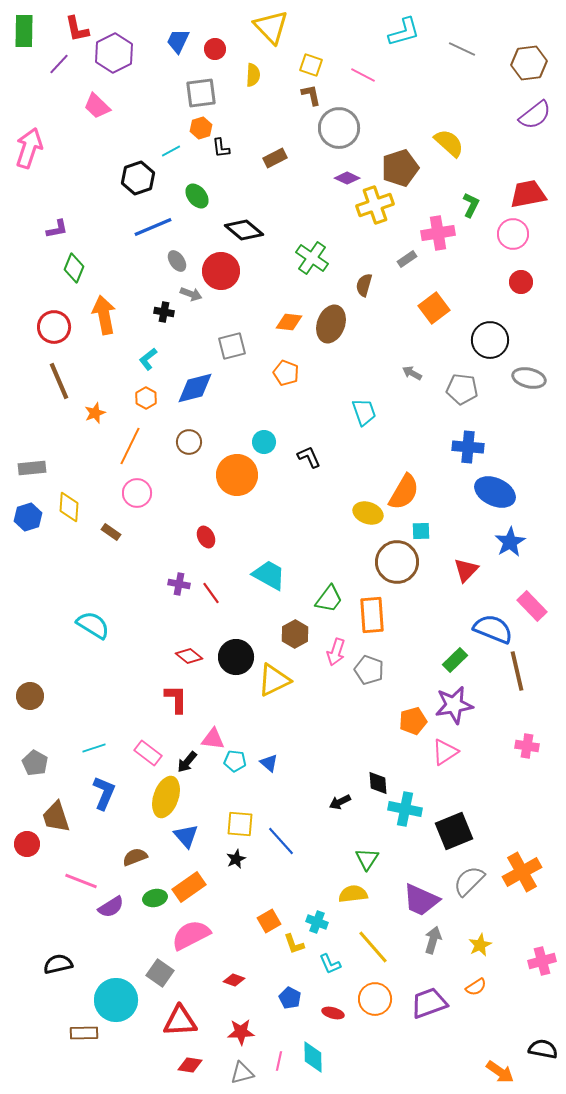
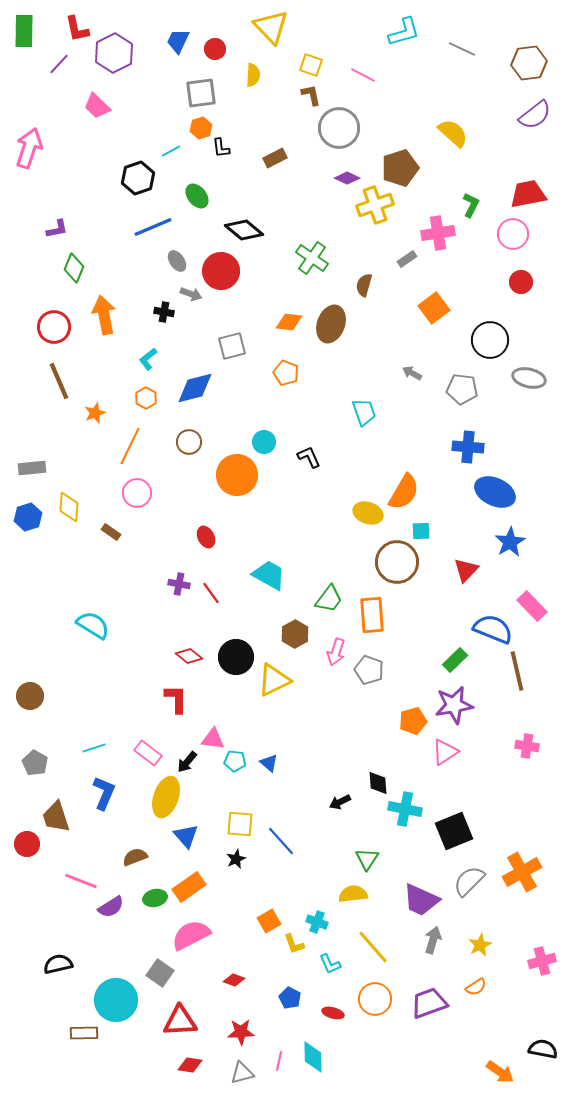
yellow semicircle at (449, 143): moved 4 px right, 10 px up
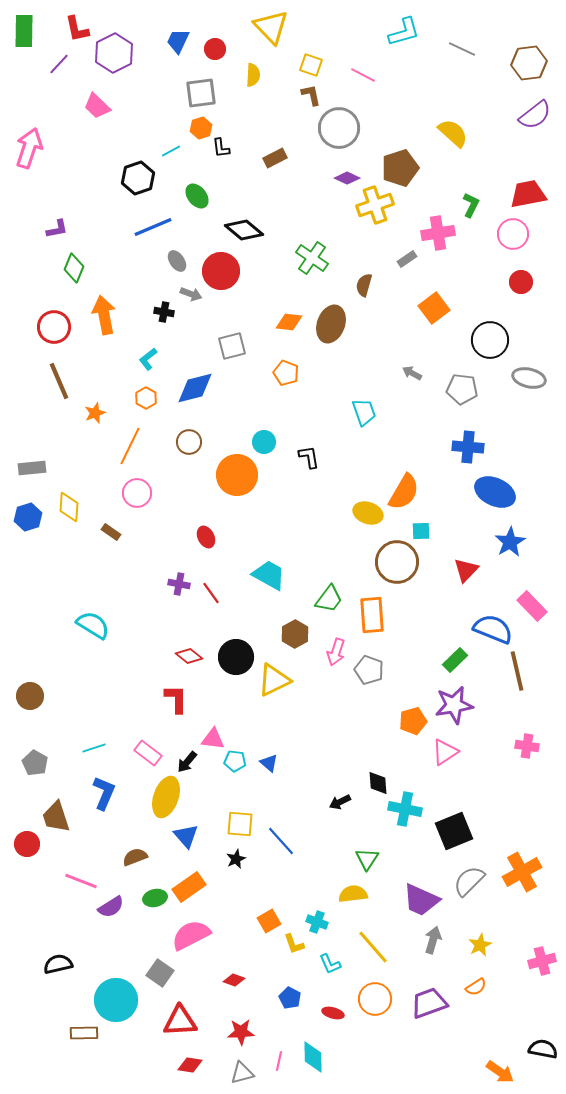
black L-shape at (309, 457): rotated 15 degrees clockwise
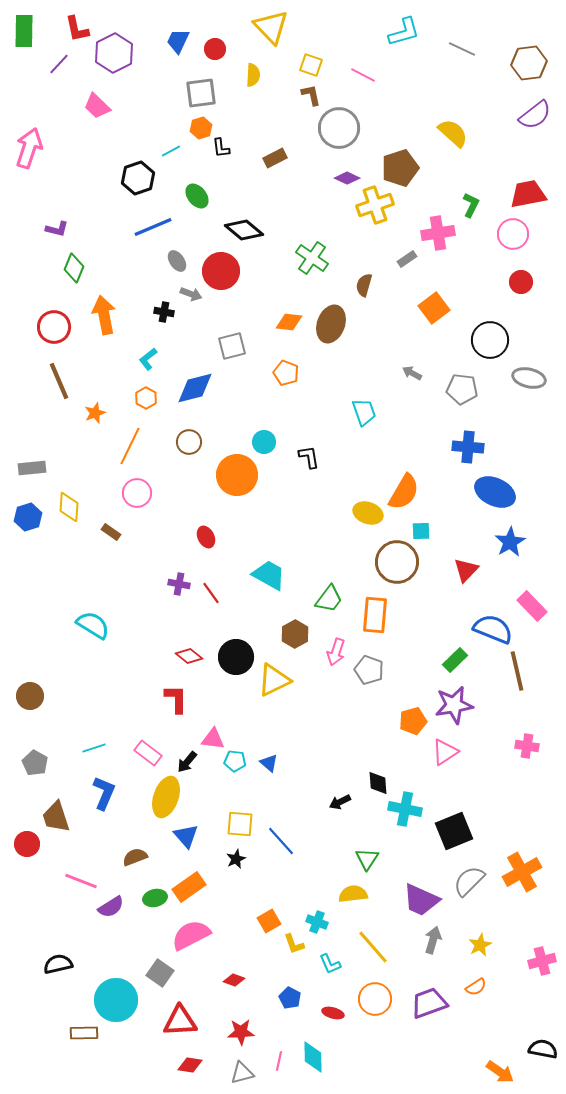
purple L-shape at (57, 229): rotated 25 degrees clockwise
orange rectangle at (372, 615): moved 3 px right; rotated 9 degrees clockwise
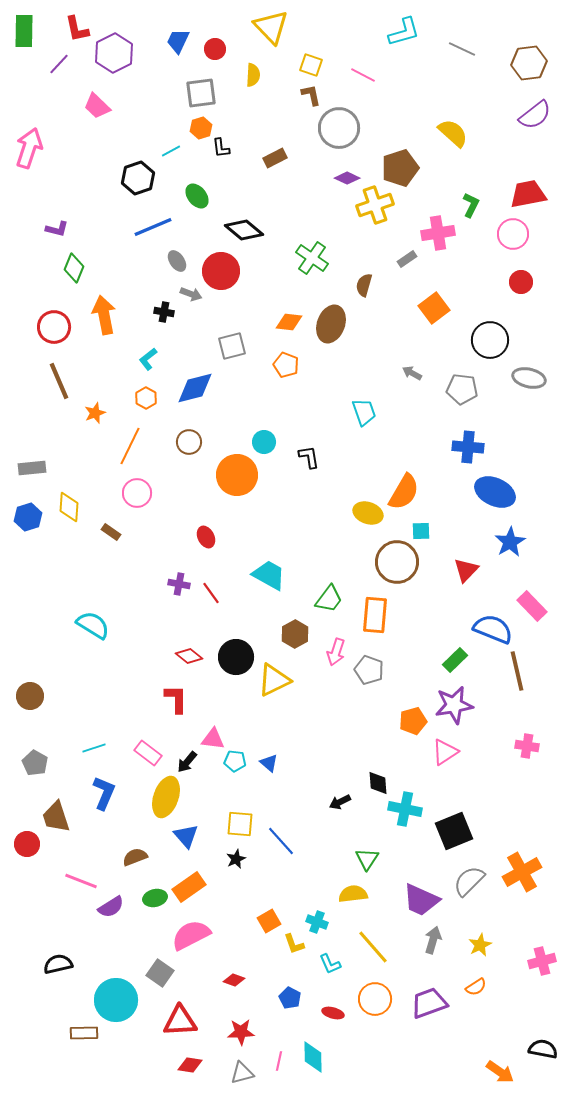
orange pentagon at (286, 373): moved 8 px up
